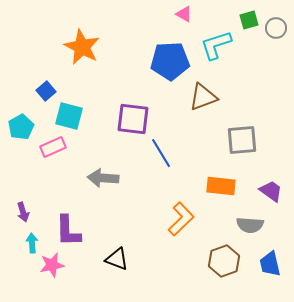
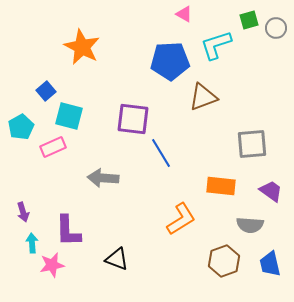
gray square: moved 10 px right, 4 px down
orange L-shape: rotated 12 degrees clockwise
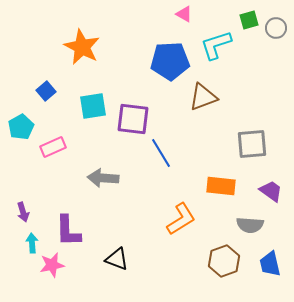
cyan square: moved 24 px right, 10 px up; rotated 24 degrees counterclockwise
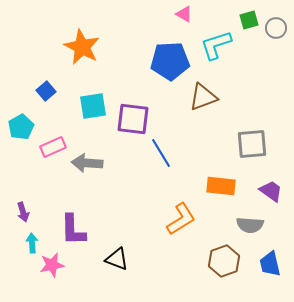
gray arrow: moved 16 px left, 15 px up
purple L-shape: moved 5 px right, 1 px up
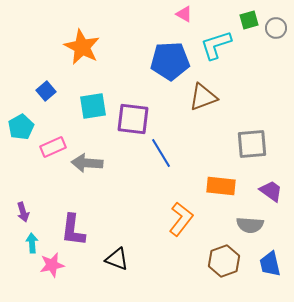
orange L-shape: rotated 20 degrees counterclockwise
purple L-shape: rotated 8 degrees clockwise
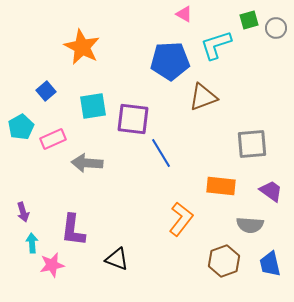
pink rectangle: moved 8 px up
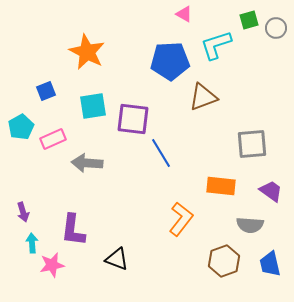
orange star: moved 5 px right, 5 px down
blue square: rotated 18 degrees clockwise
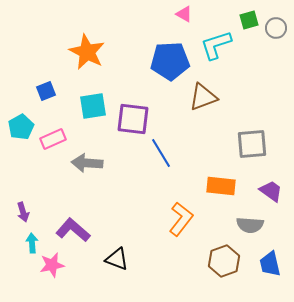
purple L-shape: rotated 124 degrees clockwise
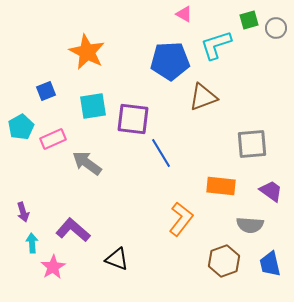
gray arrow: rotated 32 degrees clockwise
pink star: moved 1 px right, 2 px down; rotated 20 degrees counterclockwise
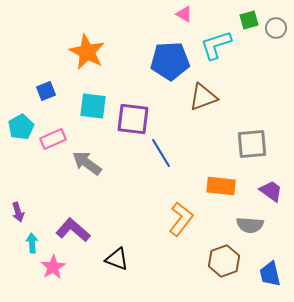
cyan square: rotated 16 degrees clockwise
purple arrow: moved 5 px left
blue trapezoid: moved 10 px down
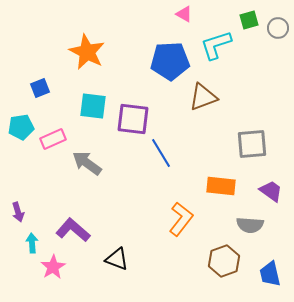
gray circle: moved 2 px right
blue square: moved 6 px left, 3 px up
cyan pentagon: rotated 20 degrees clockwise
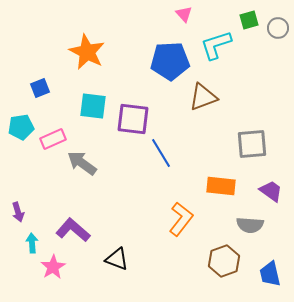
pink triangle: rotated 18 degrees clockwise
gray arrow: moved 5 px left
